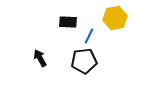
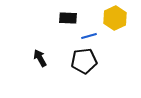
yellow hexagon: rotated 15 degrees counterclockwise
black rectangle: moved 4 px up
blue line: rotated 49 degrees clockwise
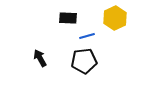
blue line: moved 2 px left
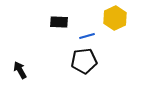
black rectangle: moved 9 px left, 4 px down
black arrow: moved 20 px left, 12 px down
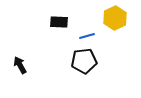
black arrow: moved 5 px up
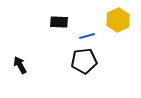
yellow hexagon: moved 3 px right, 2 px down
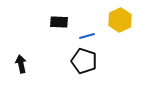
yellow hexagon: moved 2 px right
black pentagon: rotated 25 degrees clockwise
black arrow: moved 1 px right, 1 px up; rotated 18 degrees clockwise
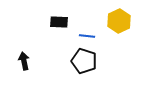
yellow hexagon: moved 1 px left, 1 px down
blue line: rotated 21 degrees clockwise
black arrow: moved 3 px right, 3 px up
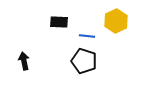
yellow hexagon: moved 3 px left
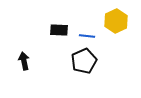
black rectangle: moved 8 px down
black pentagon: rotated 30 degrees clockwise
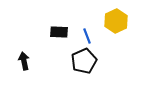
black rectangle: moved 2 px down
blue line: rotated 63 degrees clockwise
